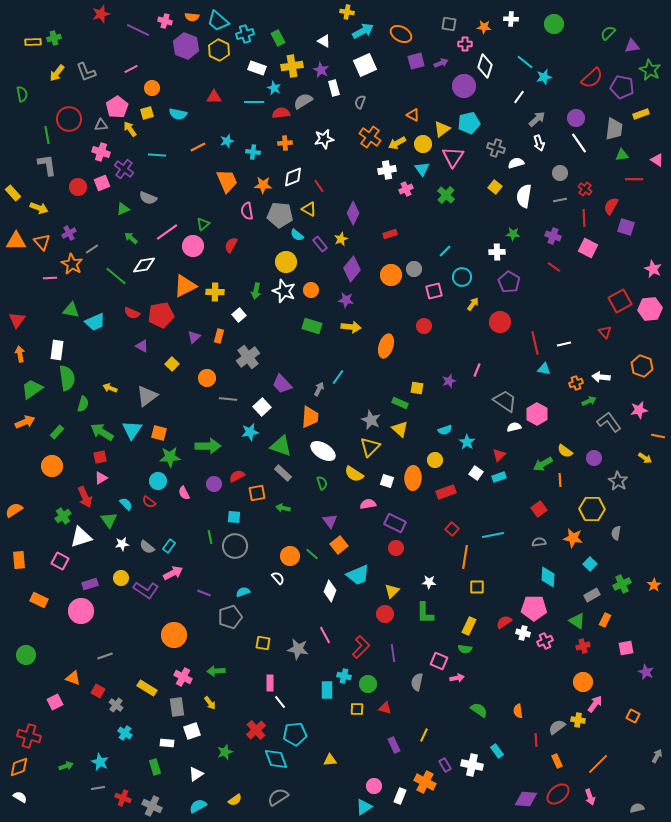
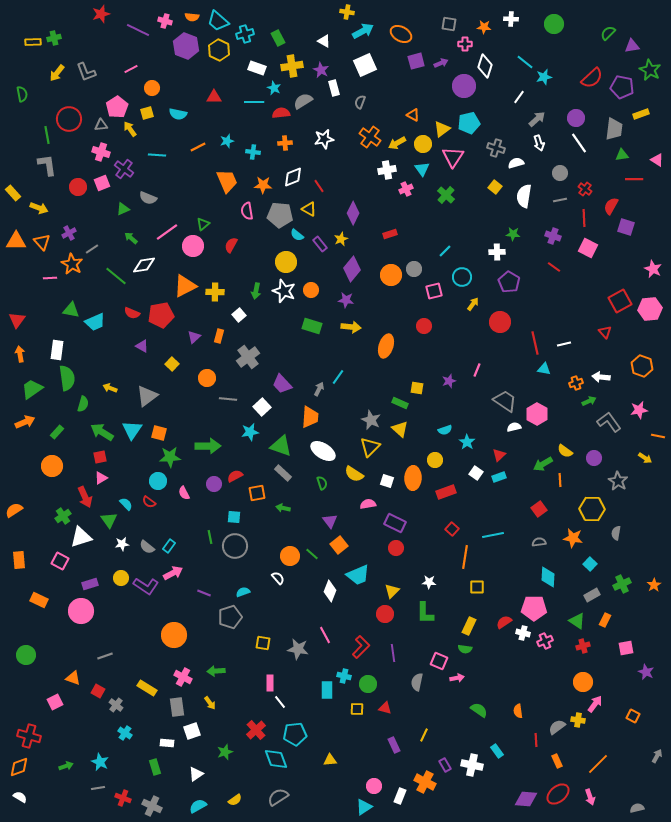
red semicircle at (237, 476): moved 2 px left
purple L-shape at (146, 590): moved 4 px up
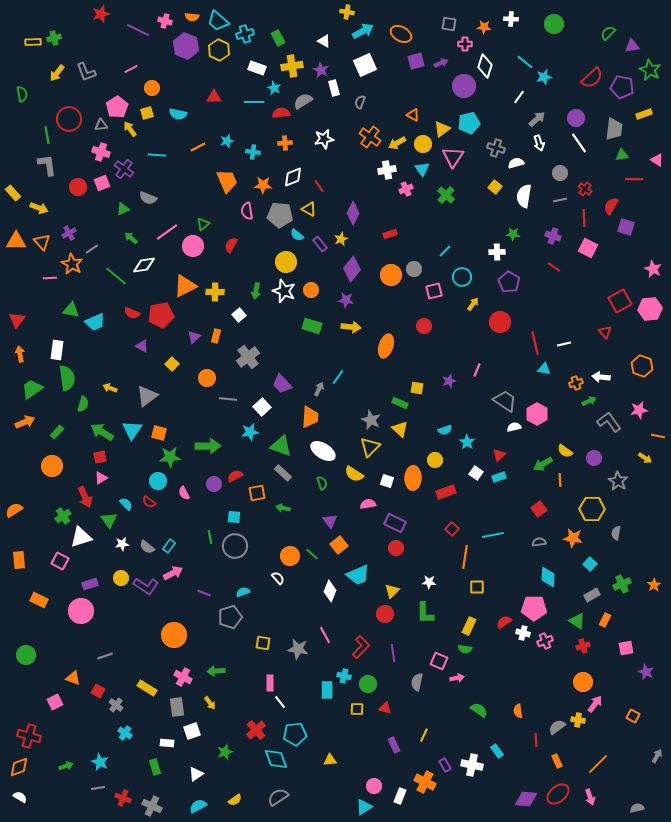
yellow rectangle at (641, 114): moved 3 px right
orange rectangle at (219, 336): moved 3 px left
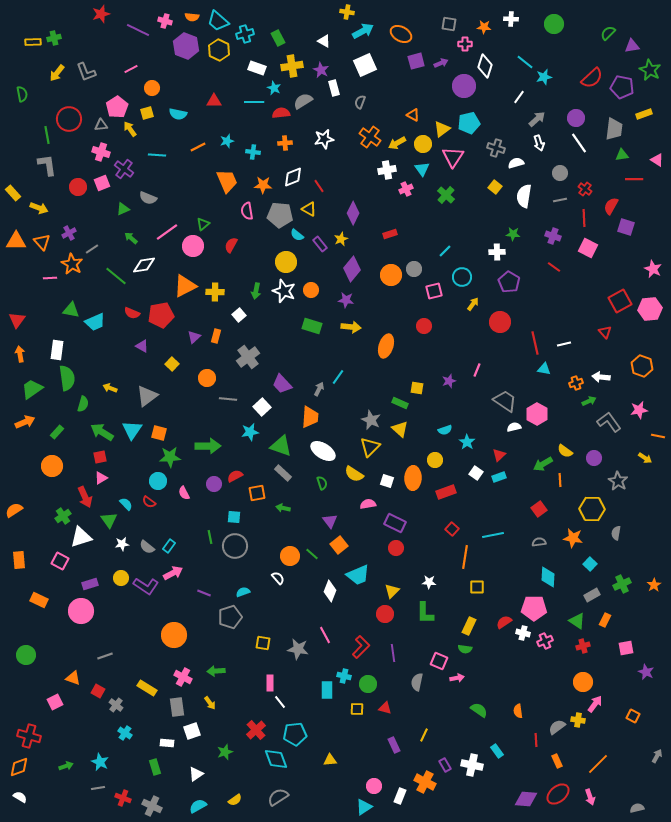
red triangle at (214, 97): moved 4 px down
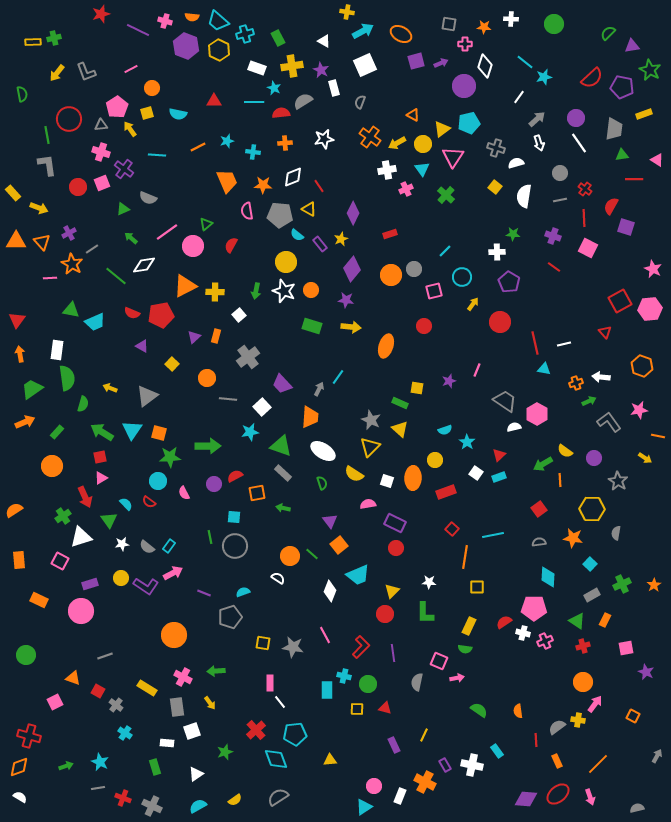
green triangle at (203, 224): moved 3 px right
white semicircle at (278, 578): rotated 16 degrees counterclockwise
gray star at (298, 649): moved 5 px left, 2 px up
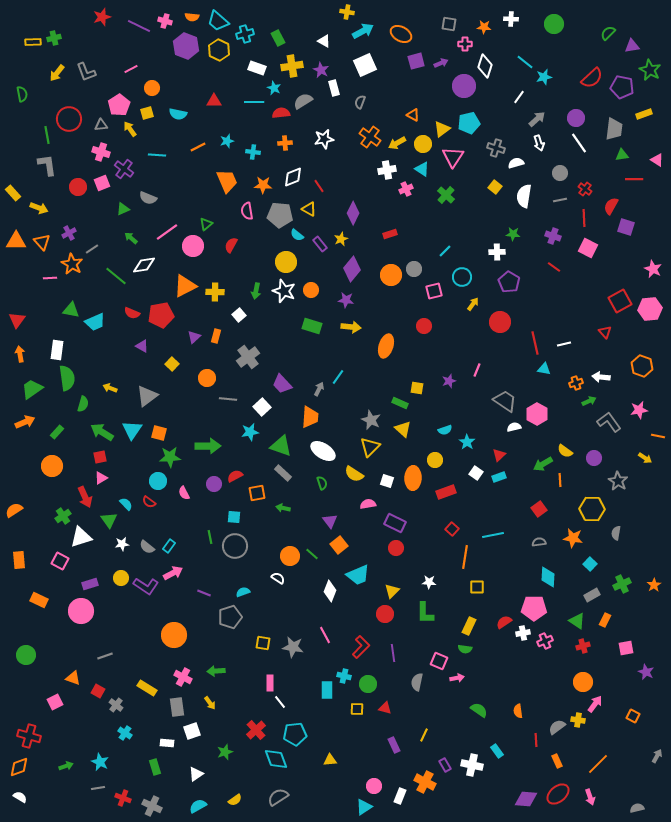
red star at (101, 14): moved 1 px right, 3 px down
purple line at (138, 30): moved 1 px right, 4 px up
pink pentagon at (117, 107): moved 2 px right, 2 px up
cyan triangle at (422, 169): rotated 21 degrees counterclockwise
yellow triangle at (400, 429): moved 3 px right
white cross at (523, 633): rotated 24 degrees counterclockwise
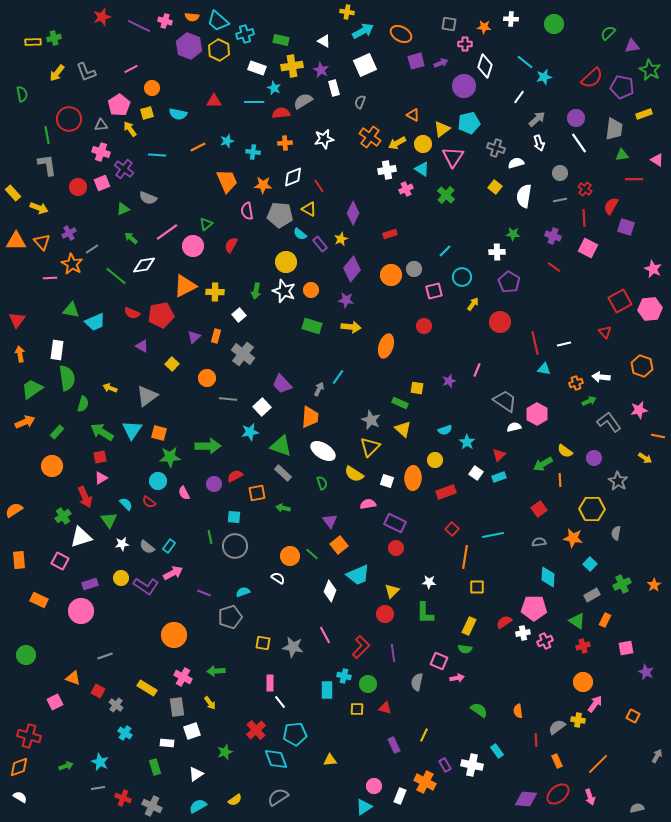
green rectangle at (278, 38): moved 3 px right, 2 px down; rotated 49 degrees counterclockwise
purple hexagon at (186, 46): moved 3 px right
cyan semicircle at (297, 235): moved 3 px right, 1 px up
gray cross at (248, 357): moved 5 px left, 3 px up; rotated 15 degrees counterclockwise
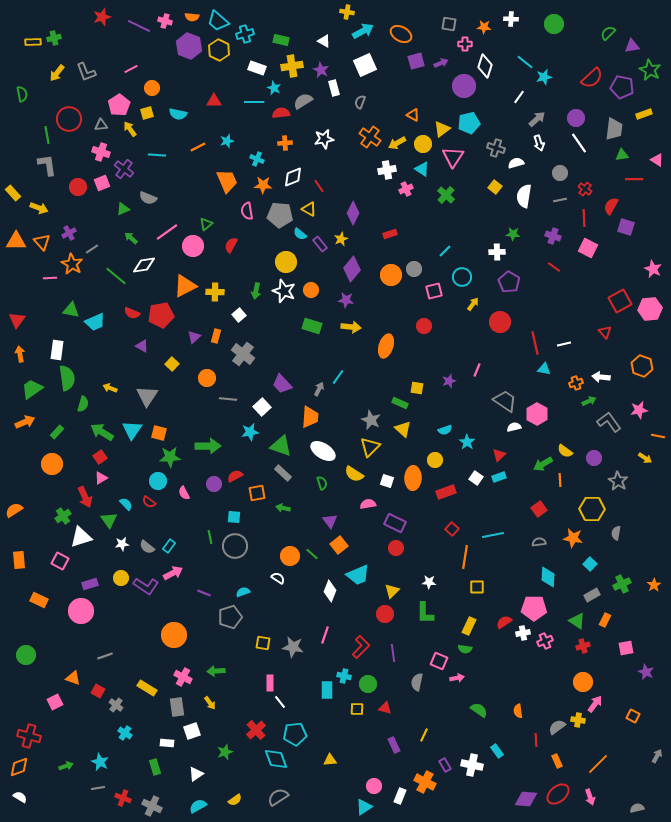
cyan cross at (253, 152): moved 4 px right, 7 px down; rotated 16 degrees clockwise
gray triangle at (147, 396): rotated 20 degrees counterclockwise
red square at (100, 457): rotated 24 degrees counterclockwise
orange circle at (52, 466): moved 2 px up
white square at (476, 473): moved 5 px down
pink line at (325, 635): rotated 48 degrees clockwise
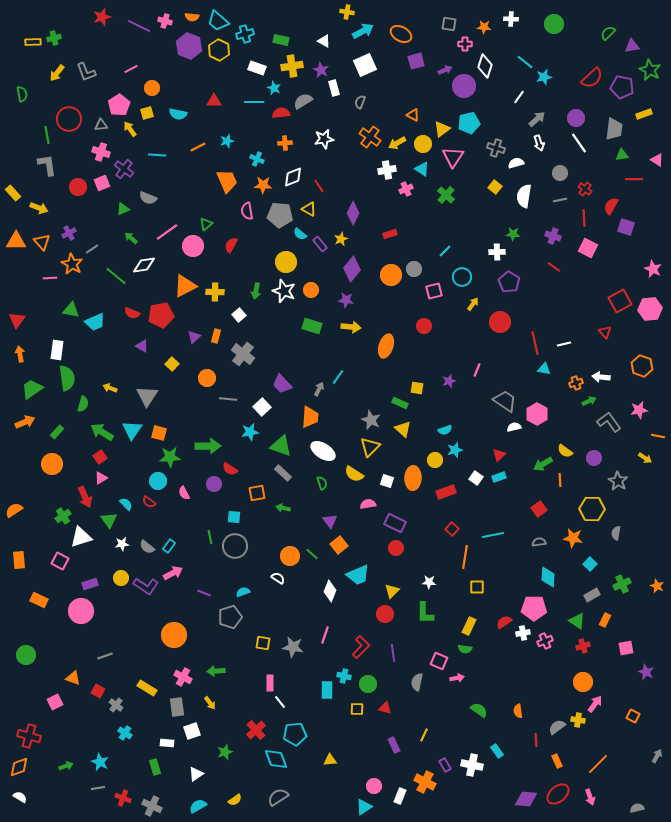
purple arrow at (441, 63): moved 4 px right, 7 px down
cyan star at (467, 442): moved 12 px left, 8 px down; rotated 21 degrees clockwise
red semicircle at (235, 476): moved 5 px left, 7 px up; rotated 119 degrees counterclockwise
orange star at (654, 585): moved 3 px right, 1 px down; rotated 16 degrees counterclockwise
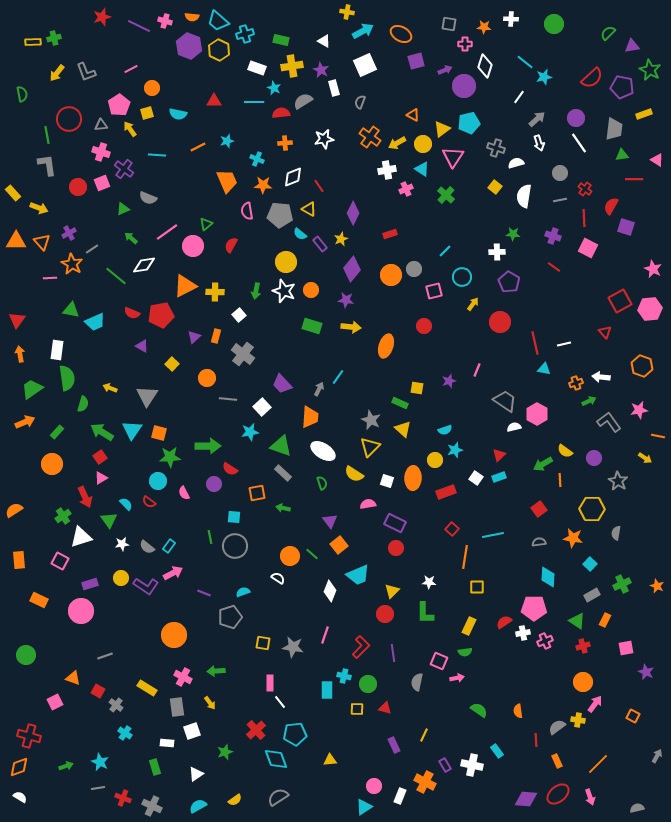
green semicircle at (465, 649): moved 3 px down; rotated 16 degrees counterclockwise
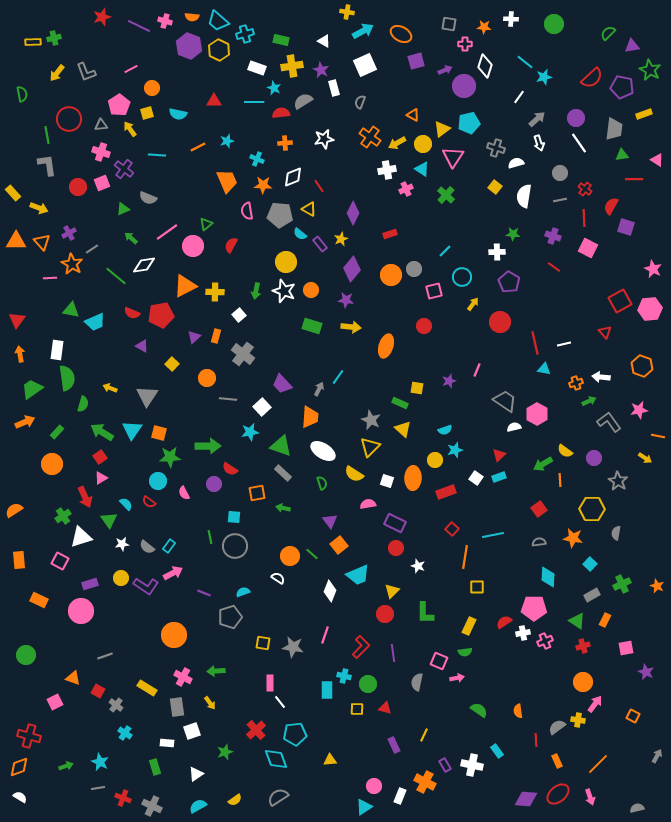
white star at (429, 582): moved 11 px left, 16 px up; rotated 16 degrees clockwise
